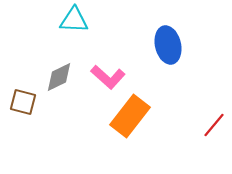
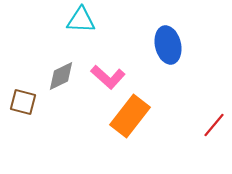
cyan triangle: moved 7 px right
gray diamond: moved 2 px right, 1 px up
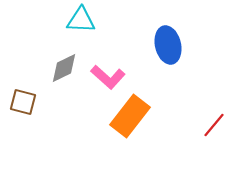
gray diamond: moved 3 px right, 8 px up
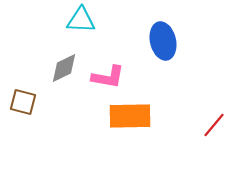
blue ellipse: moved 5 px left, 4 px up
pink L-shape: rotated 32 degrees counterclockwise
orange rectangle: rotated 51 degrees clockwise
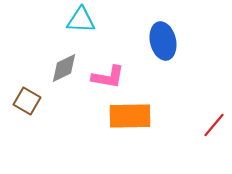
brown square: moved 4 px right, 1 px up; rotated 16 degrees clockwise
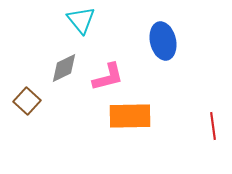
cyan triangle: rotated 48 degrees clockwise
pink L-shape: rotated 24 degrees counterclockwise
brown square: rotated 12 degrees clockwise
red line: moved 1 px left, 1 px down; rotated 48 degrees counterclockwise
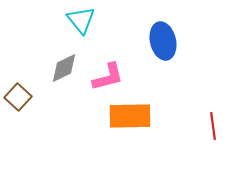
brown square: moved 9 px left, 4 px up
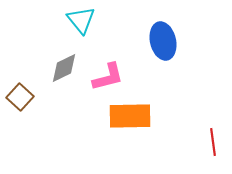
brown square: moved 2 px right
red line: moved 16 px down
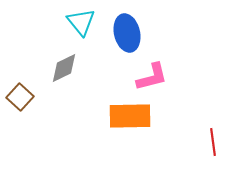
cyan triangle: moved 2 px down
blue ellipse: moved 36 px left, 8 px up
pink L-shape: moved 44 px right
